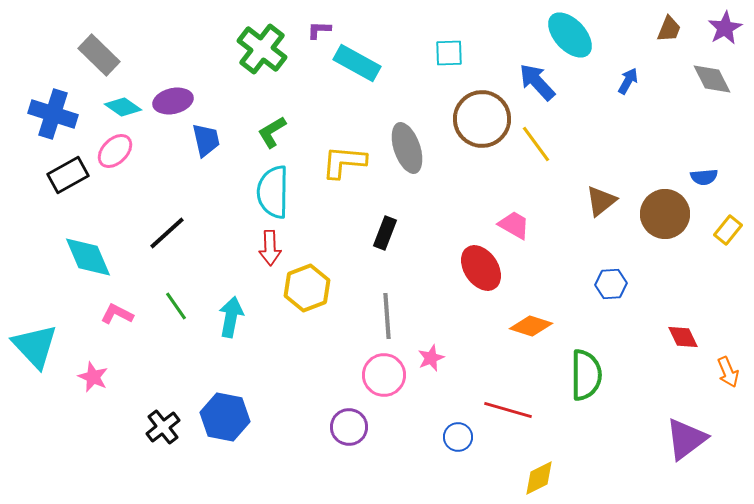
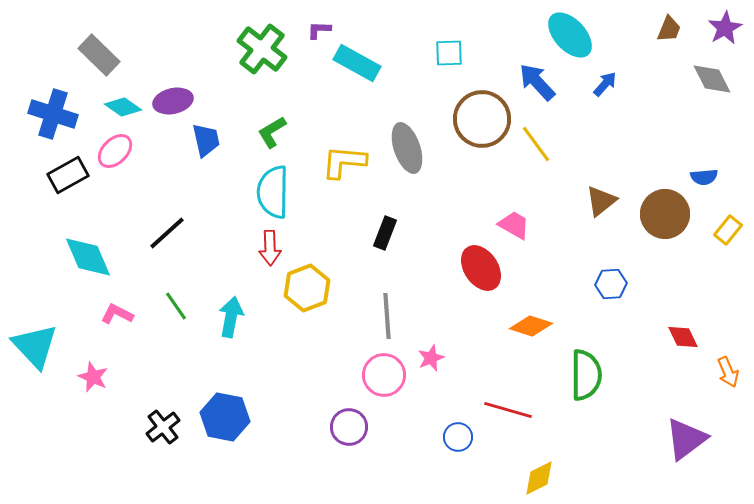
blue arrow at (628, 81): moved 23 px left, 3 px down; rotated 12 degrees clockwise
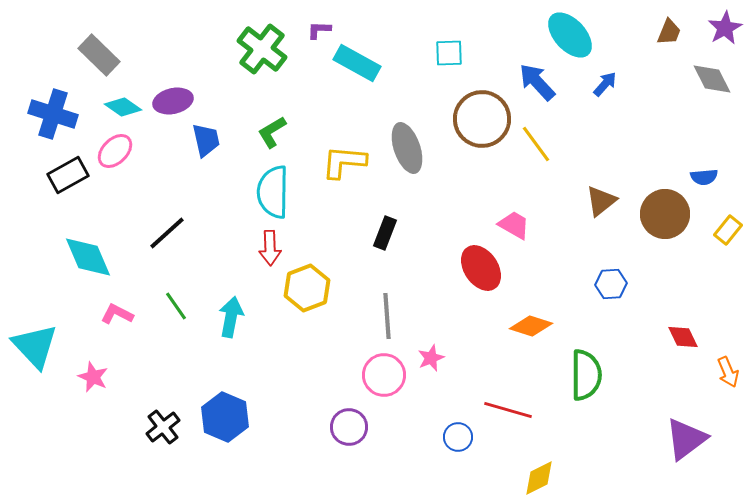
brown trapezoid at (669, 29): moved 3 px down
blue hexagon at (225, 417): rotated 12 degrees clockwise
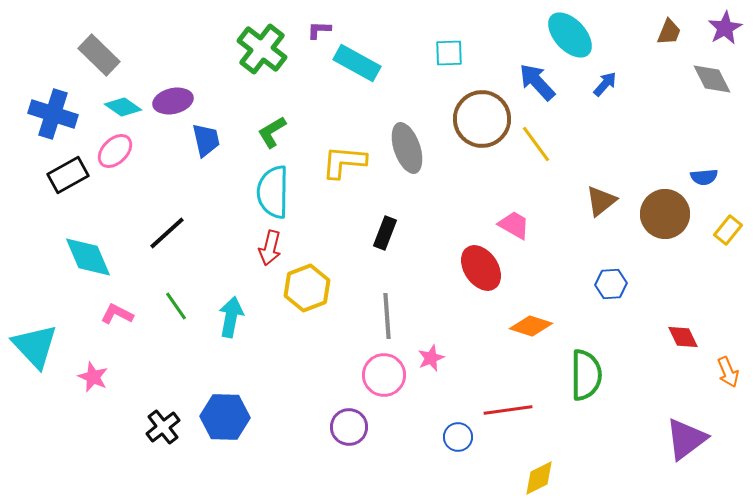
red arrow at (270, 248): rotated 16 degrees clockwise
red line at (508, 410): rotated 24 degrees counterclockwise
blue hexagon at (225, 417): rotated 21 degrees counterclockwise
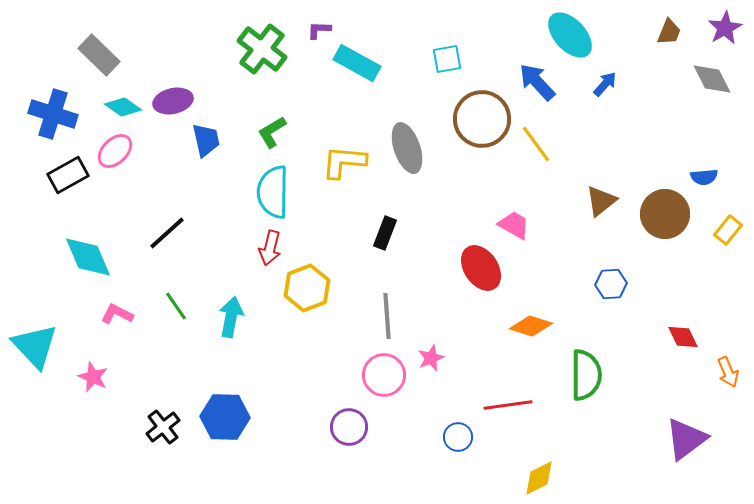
cyan square at (449, 53): moved 2 px left, 6 px down; rotated 8 degrees counterclockwise
red line at (508, 410): moved 5 px up
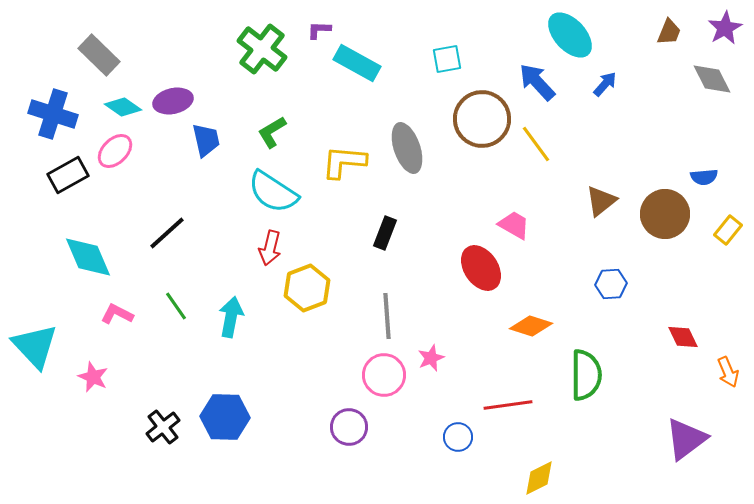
cyan semicircle at (273, 192): rotated 58 degrees counterclockwise
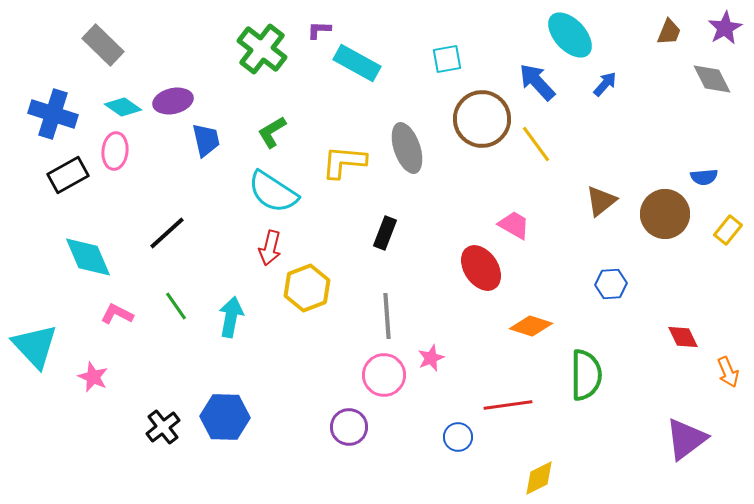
gray rectangle at (99, 55): moved 4 px right, 10 px up
pink ellipse at (115, 151): rotated 39 degrees counterclockwise
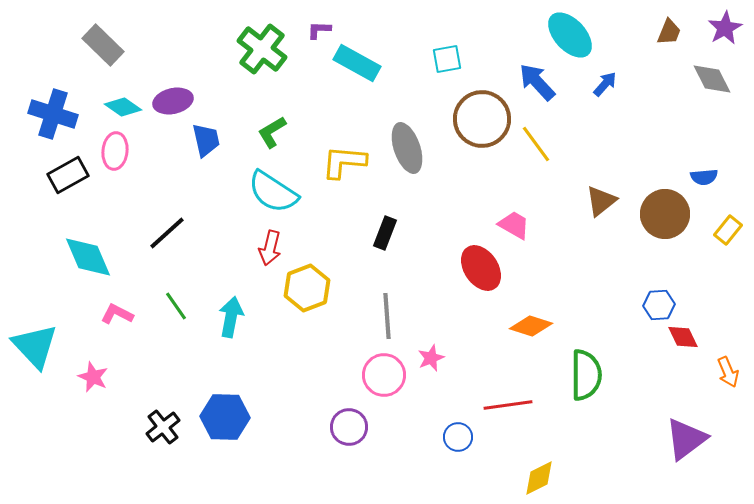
blue hexagon at (611, 284): moved 48 px right, 21 px down
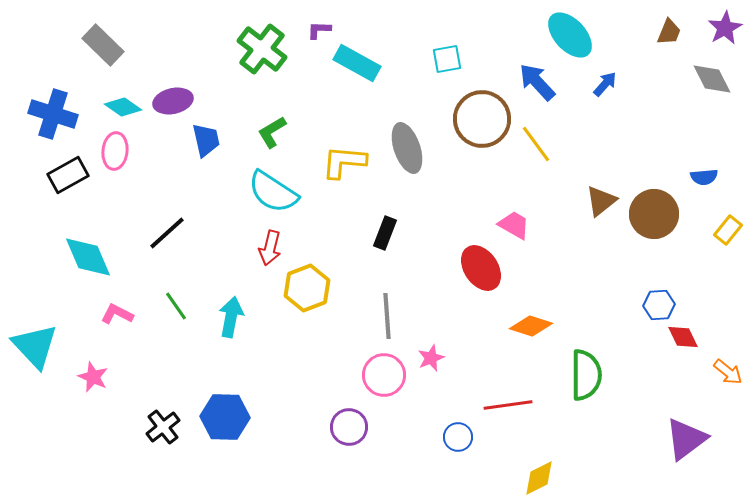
brown circle at (665, 214): moved 11 px left
orange arrow at (728, 372): rotated 28 degrees counterclockwise
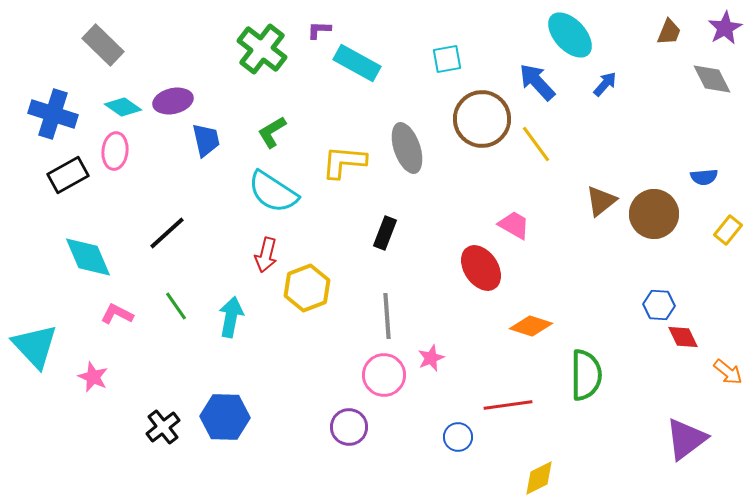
red arrow at (270, 248): moved 4 px left, 7 px down
blue hexagon at (659, 305): rotated 8 degrees clockwise
